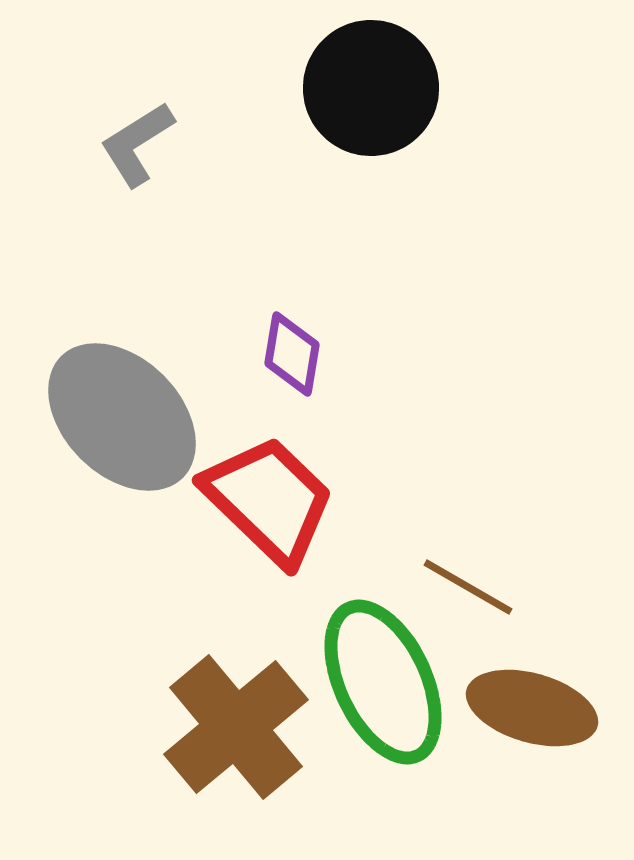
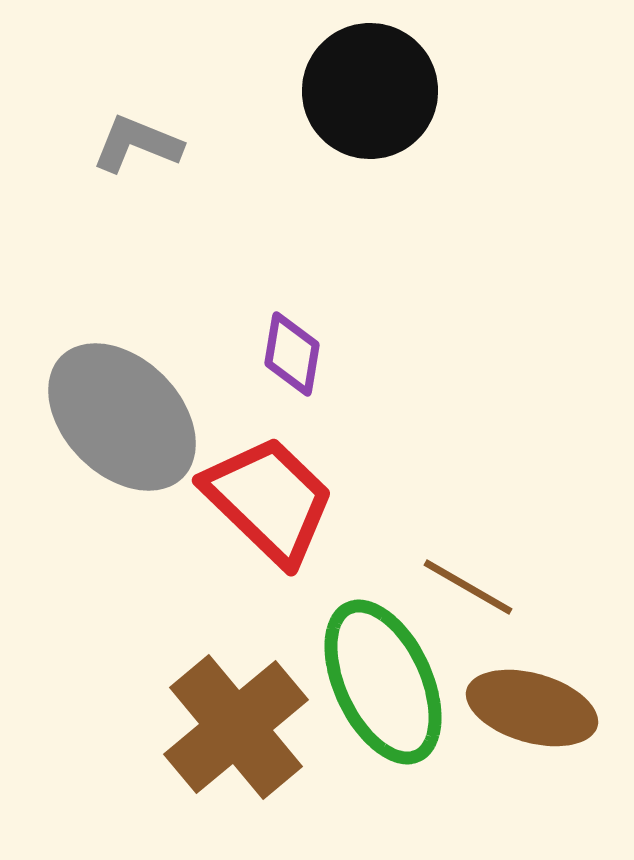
black circle: moved 1 px left, 3 px down
gray L-shape: rotated 54 degrees clockwise
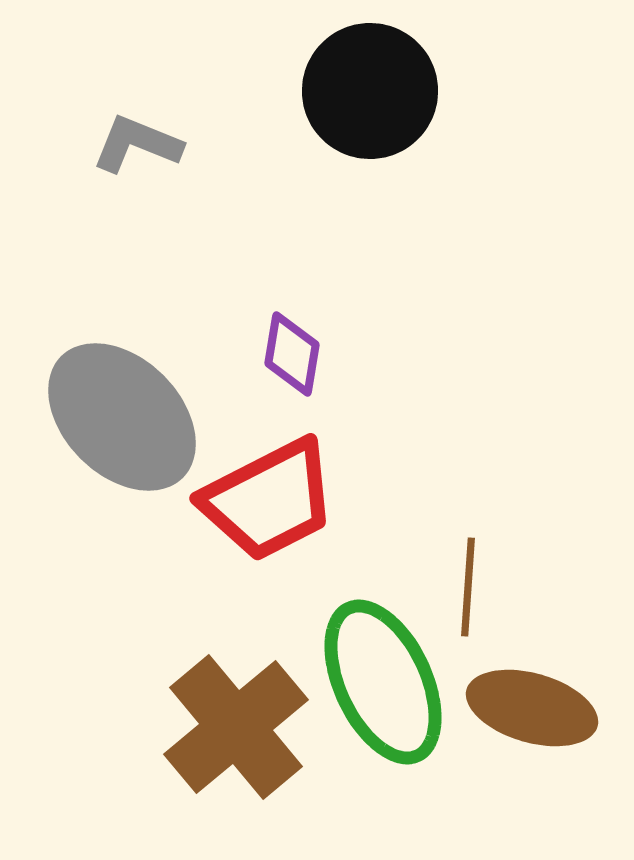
red trapezoid: rotated 109 degrees clockwise
brown line: rotated 64 degrees clockwise
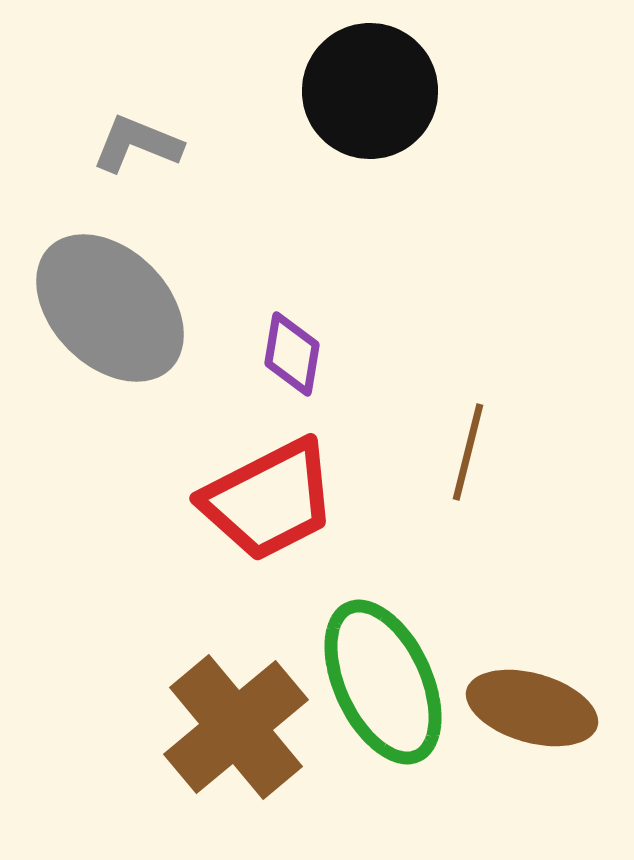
gray ellipse: moved 12 px left, 109 px up
brown line: moved 135 px up; rotated 10 degrees clockwise
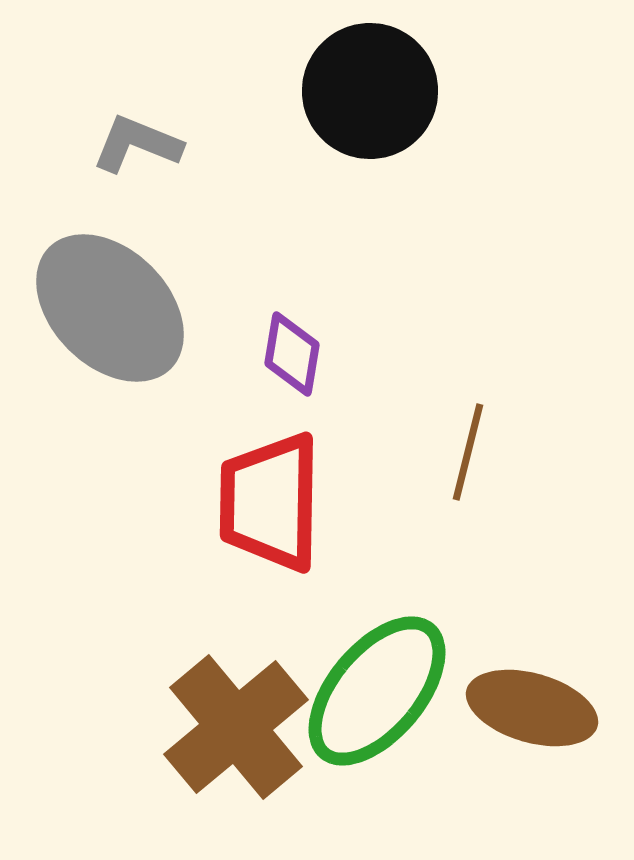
red trapezoid: moved 1 px right, 2 px down; rotated 118 degrees clockwise
green ellipse: moved 6 px left, 9 px down; rotated 65 degrees clockwise
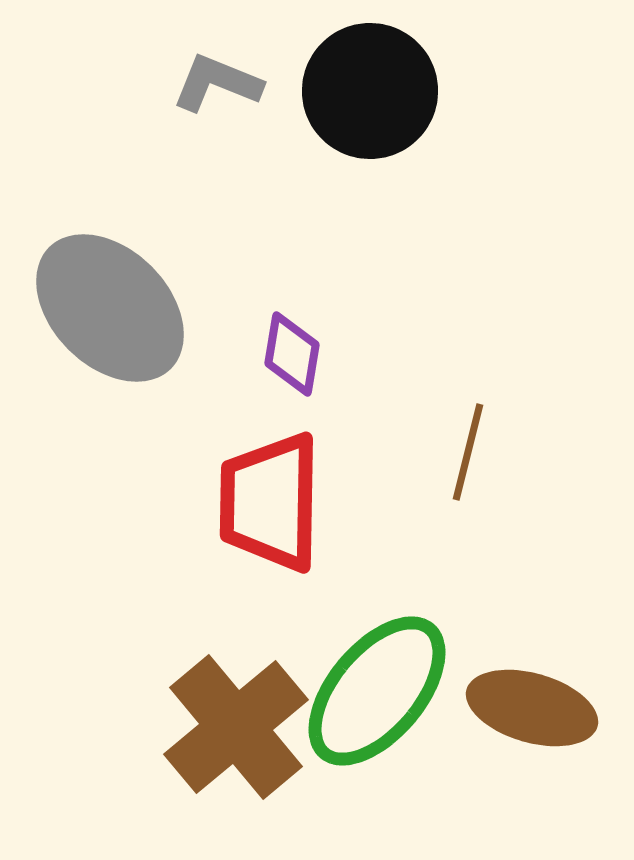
gray L-shape: moved 80 px right, 61 px up
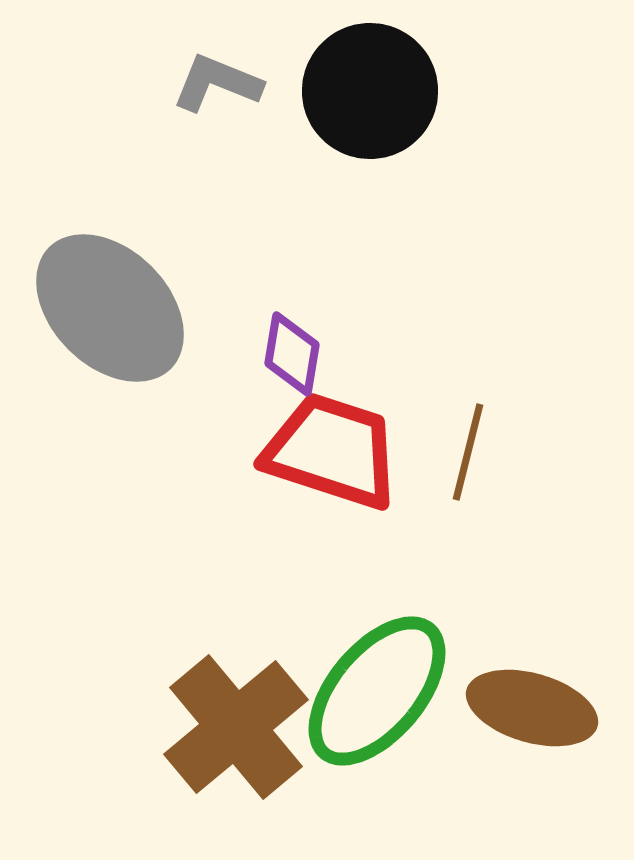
red trapezoid: moved 62 px right, 51 px up; rotated 107 degrees clockwise
